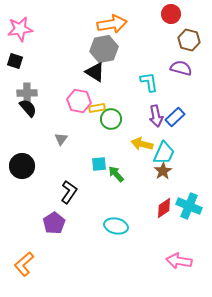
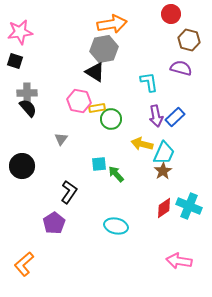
pink star: moved 3 px down
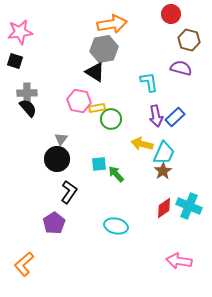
black circle: moved 35 px right, 7 px up
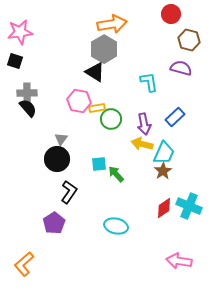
gray hexagon: rotated 20 degrees counterclockwise
purple arrow: moved 12 px left, 8 px down
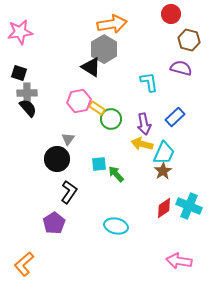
black square: moved 4 px right, 12 px down
black triangle: moved 4 px left, 5 px up
pink hexagon: rotated 20 degrees counterclockwise
yellow rectangle: rotated 42 degrees clockwise
gray triangle: moved 7 px right
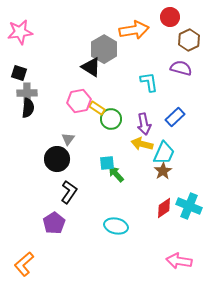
red circle: moved 1 px left, 3 px down
orange arrow: moved 22 px right, 6 px down
brown hexagon: rotated 20 degrees clockwise
black semicircle: rotated 48 degrees clockwise
cyan square: moved 8 px right, 1 px up
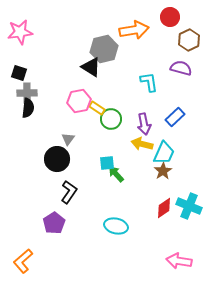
gray hexagon: rotated 16 degrees clockwise
orange L-shape: moved 1 px left, 3 px up
